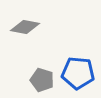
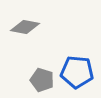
blue pentagon: moved 1 px left, 1 px up
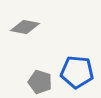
gray pentagon: moved 2 px left, 2 px down
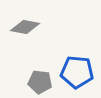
gray pentagon: rotated 10 degrees counterclockwise
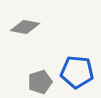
gray pentagon: rotated 25 degrees counterclockwise
